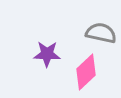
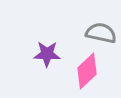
pink diamond: moved 1 px right, 1 px up
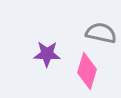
pink diamond: rotated 30 degrees counterclockwise
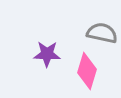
gray semicircle: moved 1 px right
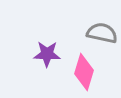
pink diamond: moved 3 px left, 1 px down
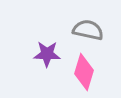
gray semicircle: moved 14 px left, 3 px up
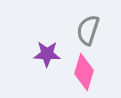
gray semicircle: rotated 84 degrees counterclockwise
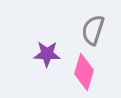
gray semicircle: moved 5 px right
